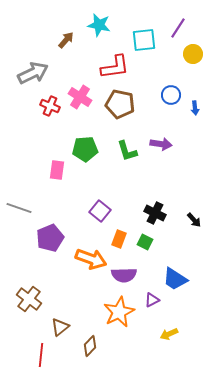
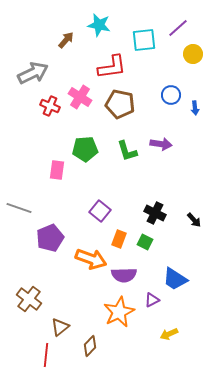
purple line: rotated 15 degrees clockwise
red L-shape: moved 3 px left
red line: moved 5 px right
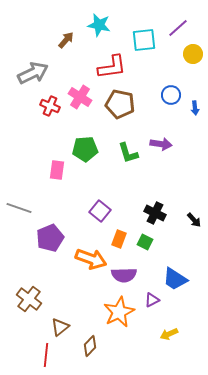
green L-shape: moved 1 px right, 2 px down
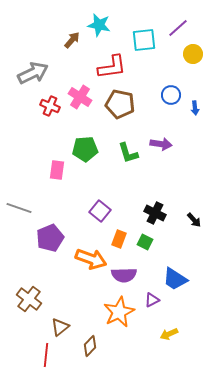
brown arrow: moved 6 px right
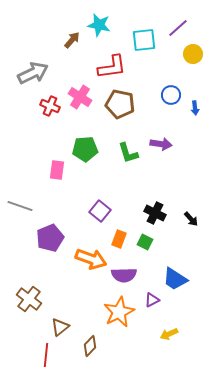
gray line: moved 1 px right, 2 px up
black arrow: moved 3 px left, 1 px up
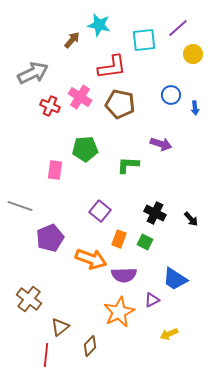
purple arrow: rotated 10 degrees clockwise
green L-shape: moved 12 px down; rotated 110 degrees clockwise
pink rectangle: moved 2 px left
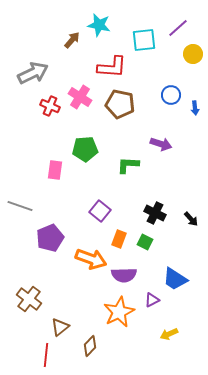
red L-shape: rotated 12 degrees clockwise
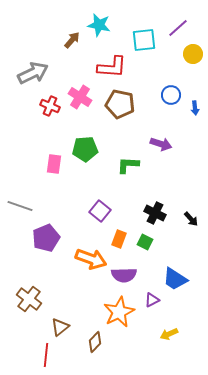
pink rectangle: moved 1 px left, 6 px up
purple pentagon: moved 4 px left
brown diamond: moved 5 px right, 4 px up
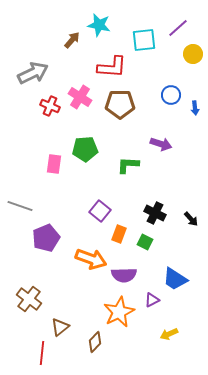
brown pentagon: rotated 12 degrees counterclockwise
orange rectangle: moved 5 px up
red line: moved 4 px left, 2 px up
